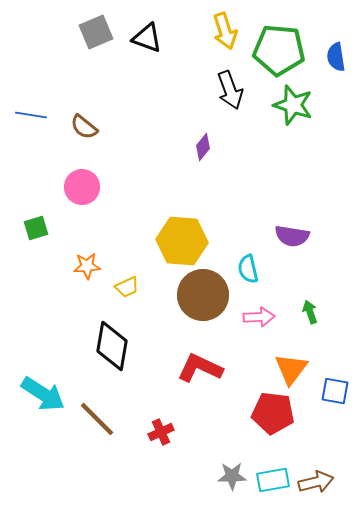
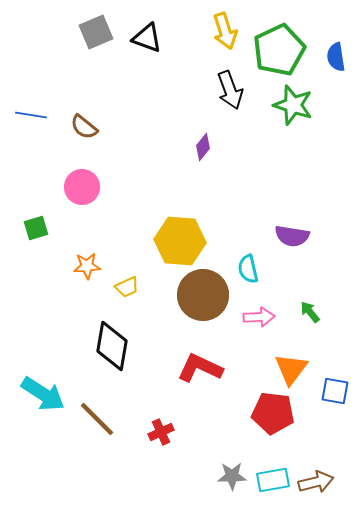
green pentagon: rotated 30 degrees counterclockwise
yellow hexagon: moved 2 px left
green arrow: rotated 20 degrees counterclockwise
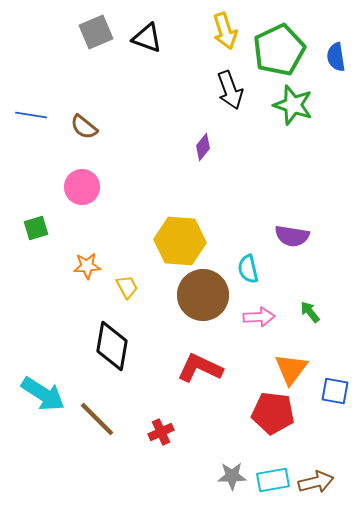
yellow trapezoid: rotated 95 degrees counterclockwise
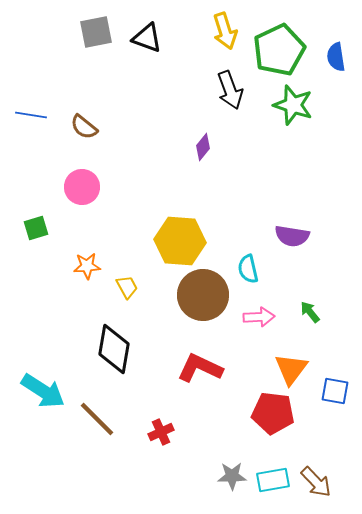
gray square: rotated 12 degrees clockwise
black diamond: moved 2 px right, 3 px down
cyan arrow: moved 3 px up
brown arrow: rotated 60 degrees clockwise
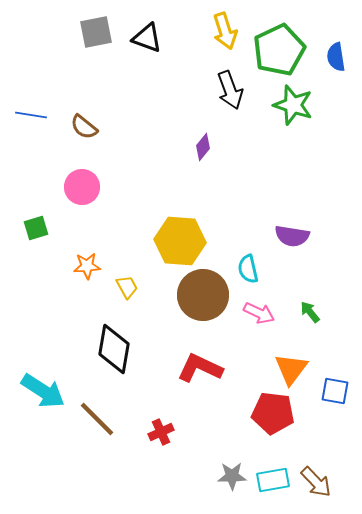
pink arrow: moved 4 px up; rotated 28 degrees clockwise
